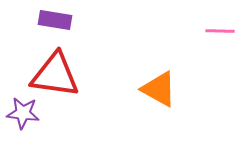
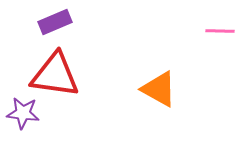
purple rectangle: moved 2 px down; rotated 32 degrees counterclockwise
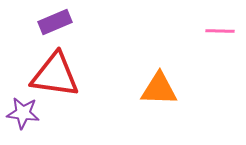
orange triangle: rotated 27 degrees counterclockwise
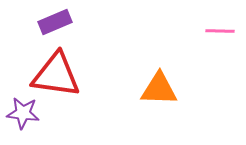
red triangle: moved 1 px right
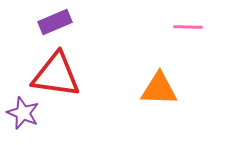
pink line: moved 32 px left, 4 px up
purple star: rotated 16 degrees clockwise
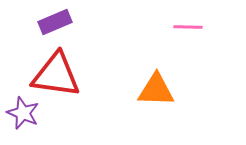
orange triangle: moved 3 px left, 1 px down
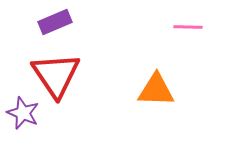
red triangle: rotated 48 degrees clockwise
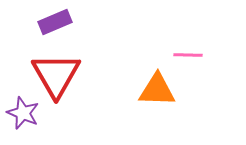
pink line: moved 28 px down
red triangle: rotated 4 degrees clockwise
orange triangle: moved 1 px right
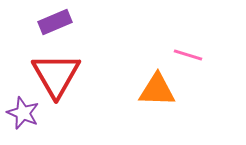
pink line: rotated 16 degrees clockwise
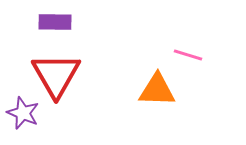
purple rectangle: rotated 24 degrees clockwise
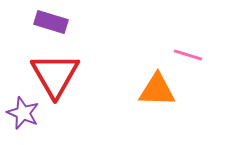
purple rectangle: moved 4 px left; rotated 16 degrees clockwise
red triangle: moved 1 px left
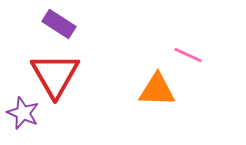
purple rectangle: moved 8 px right, 2 px down; rotated 16 degrees clockwise
pink line: rotated 8 degrees clockwise
